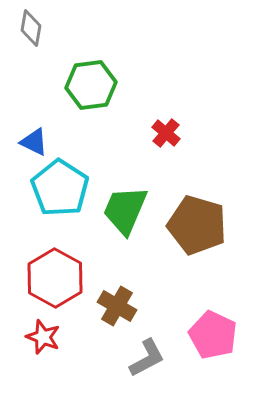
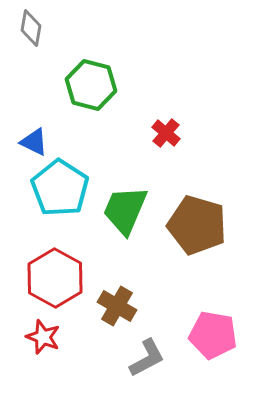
green hexagon: rotated 21 degrees clockwise
pink pentagon: rotated 15 degrees counterclockwise
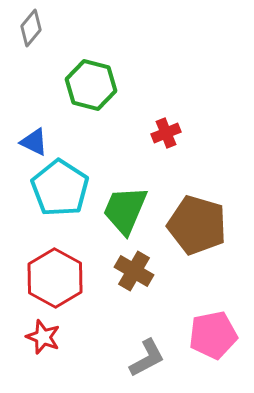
gray diamond: rotated 30 degrees clockwise
red cross: rotated 28 degrees clockwise
brown cross: moved 17 px right, 35 px up
pink pentagon: rotated 21 degrees counterclockwise
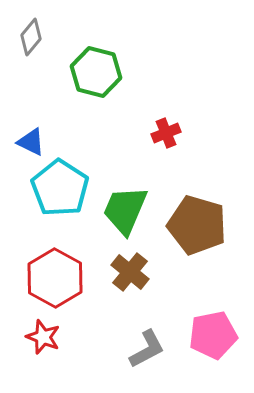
gray diamond: moved 9 px down
green hexagon: moved 5 px right, 13 px up
blue triangle: moved 3 px left
brown cross: moved 4 px left, 1 px down; rotated 9 degrees clockwise
gray L-shape: moved 9 px up
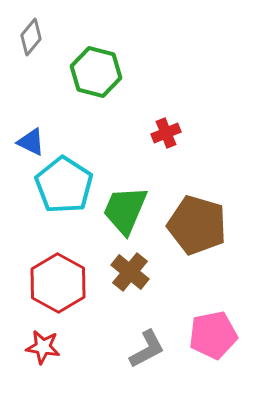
cyan pentagon: moved 4 px right, 3 px up
red hexagon: moved 3 px right, 5 px down
red star: moved 10 px down; rotated 12 degrees counterclockwise
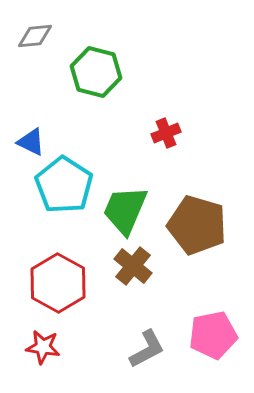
gray diamond: moved 4 px right, 1 px up; rotated 45 degrees clockwise
brown cross: moved 3 px right, 6 px up
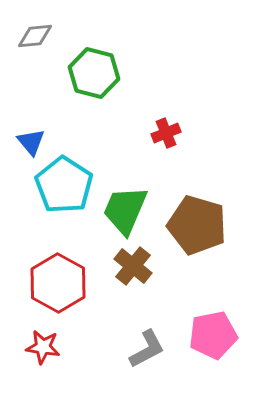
green hexagon: moved 2 px left, 1 px down
blue triangle: rotated 24 degrees clockwise
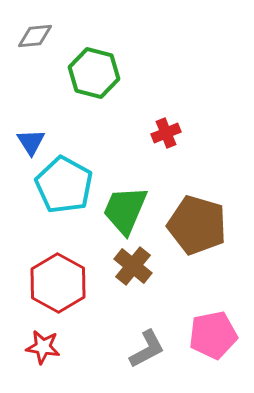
blue triangle: rotated 8 degrees clockwise
cyan pentagon: rotated 4 degrees counterclockwise
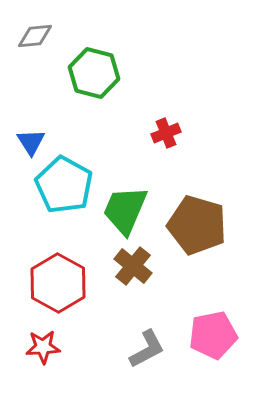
red star: rotated 12 degrees counterclockwise
